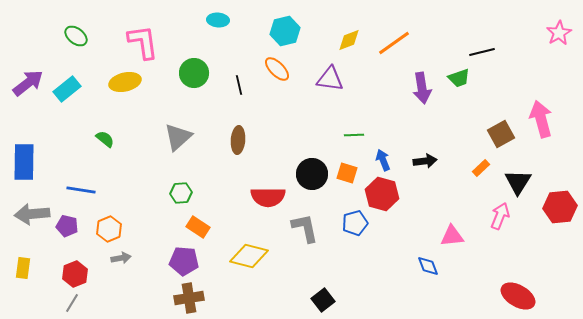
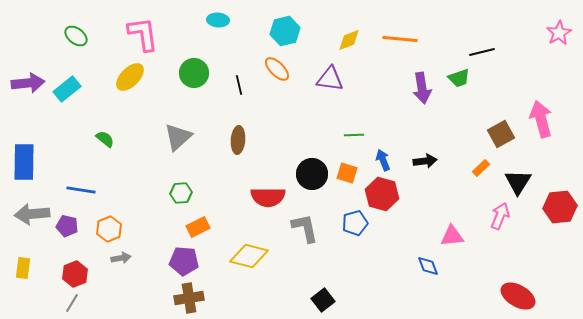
pink L-shape at (143, 42): moved 8 px up
orange line at (394, 43): moved 6 px right, 4 px up; rotated 40 degrees clockwise
yellow ellipse at (125, 82): moved 5 px right, 5 px up; rotated 32 degrees counterclockwise
purple arrow at (28, 83): rotated 32 degrees clockwise
orange rectangle at (198, 227): rotated 60 degrees counterclockwise
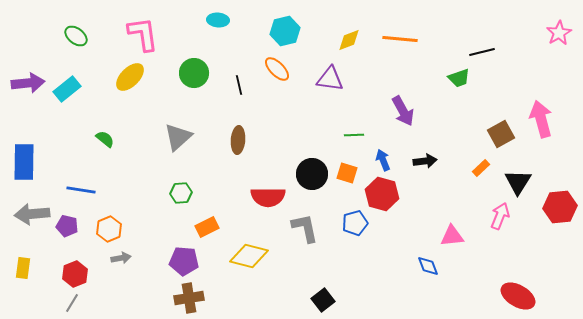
purple arrow at (422, 88): moved 19 px left, 23 px down; rotated 20 degrees counterclockwise
orange rectangle at (198, 227): moved 9 px right
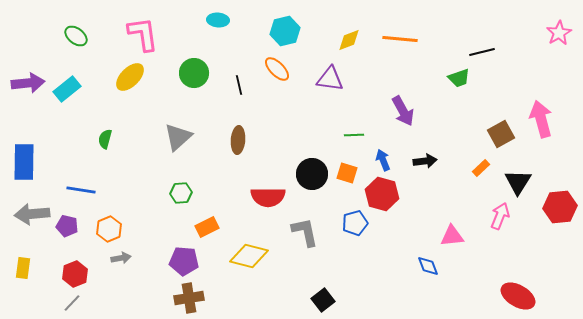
green semicircle at (105, 139): rotated 114 degrees counterclockwise
gray L-shape at (305, 228): moved 4 px down
gray line at (72, 303): rotated 12 degrees clockwise
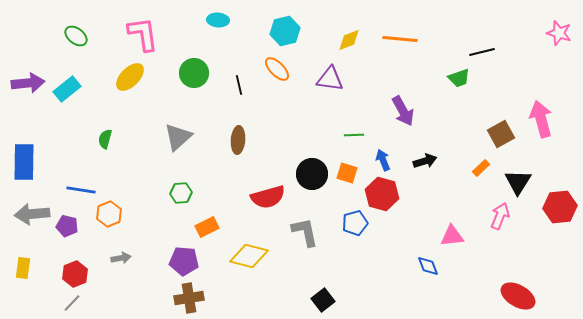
pink star at (559, 33): rotated 25 degrees counterclockwise
black arrow at (425, 161): rotated 10 degrees counterclockwise
red semicircle at (268, 197): rotated 16 degrees counterclockwise
orange hexagon at (109, 229): moved 15 px up
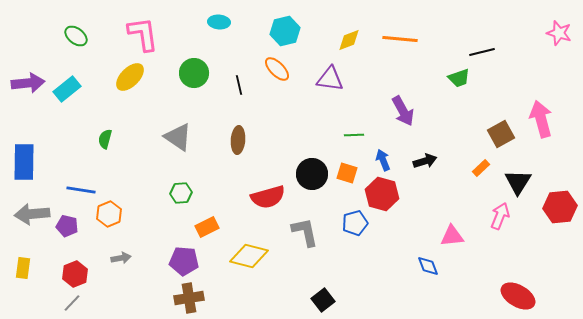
cyan ellipse at (218, 20): moved 1 px right, 2 px down
gray triangle at (178, 137): rotated 44 degrees counterclockwise
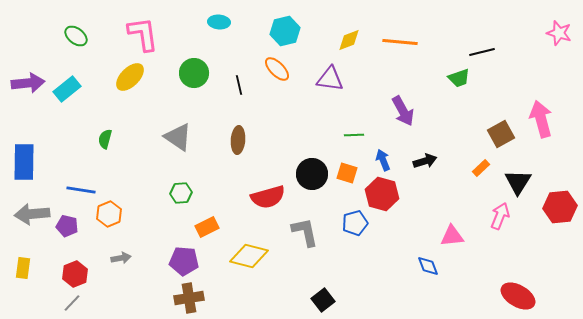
orange line at (400, 39): moved 3 px down
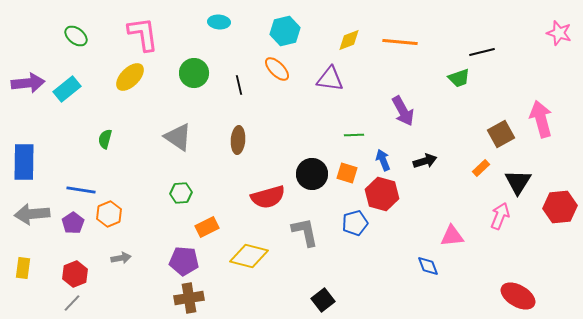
purple pentagon at (67, 226): moved 6 px right, 3 px up; rotated 25 degrees clockwise
